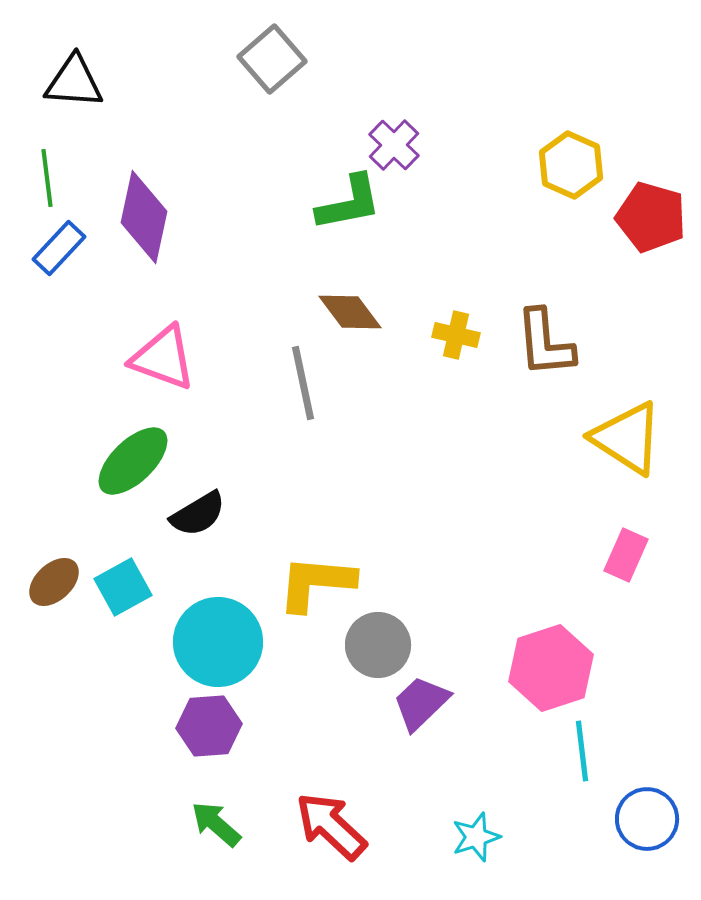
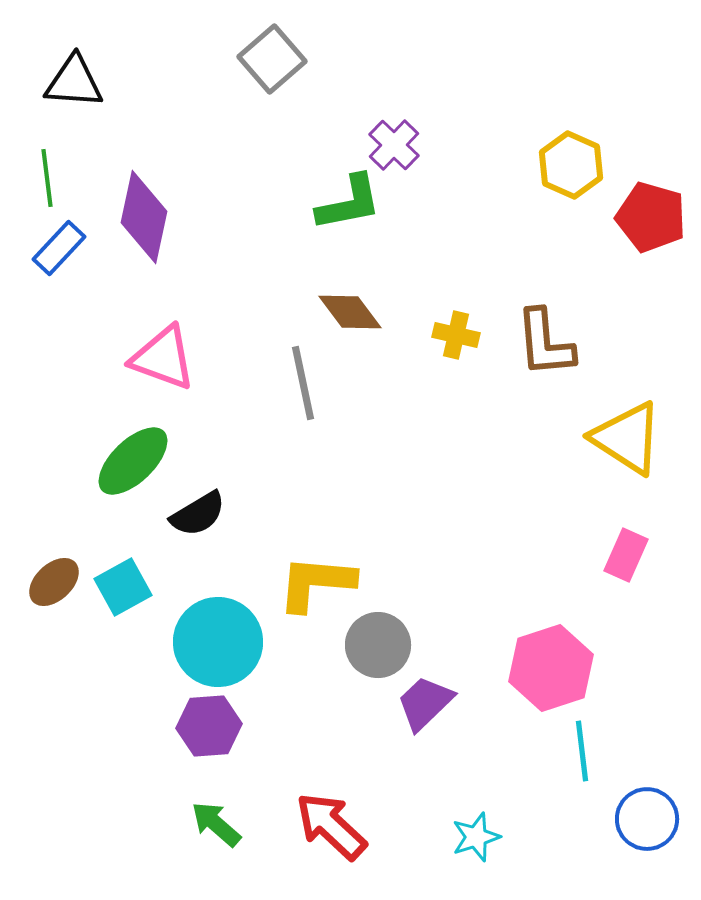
purple trapezoid: moved 4 px right
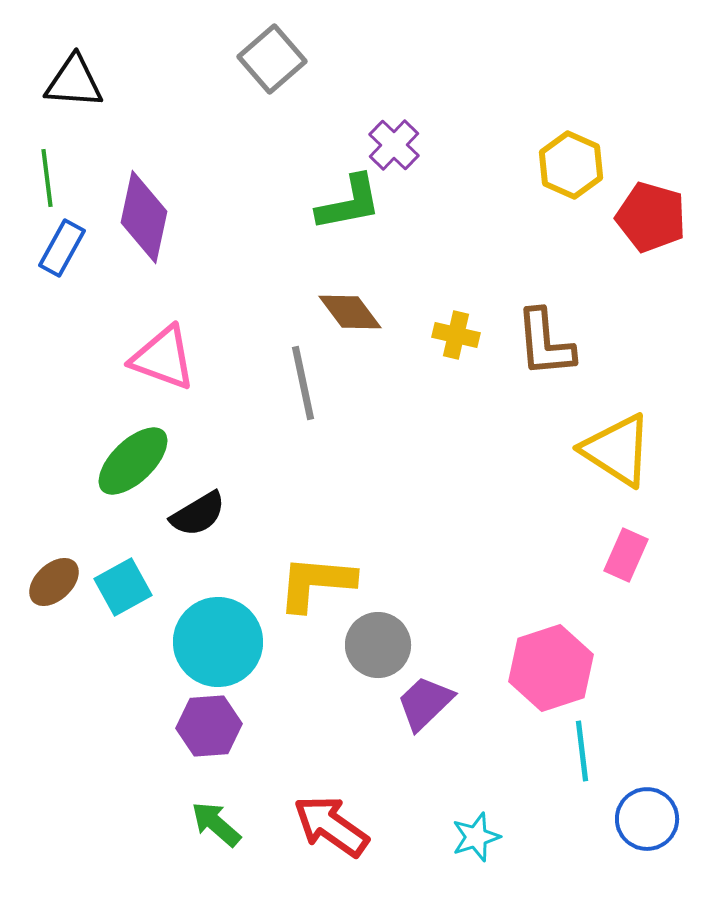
blue rectangle: moved 3 px right; rotated 14 degrees counterclockwise
yellow triangle: moved 10 px left, 12 px down
red arrow: rotated 8 degrees counterclockwise
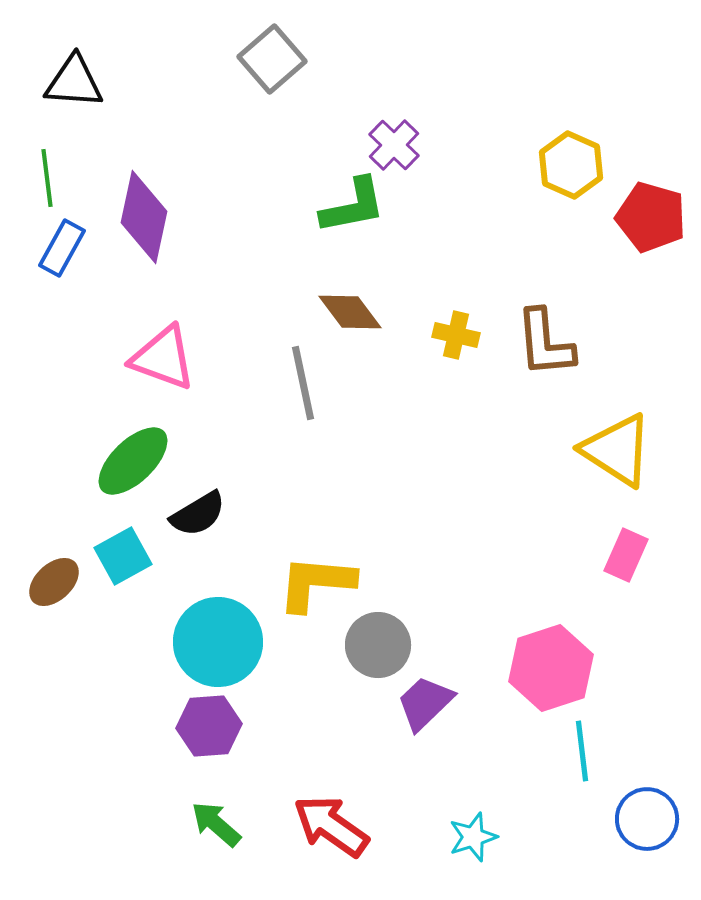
green L-shape: moved 4 px right, 3 px down
cyan square: moved 31 px up
cyan star: moved 3 px left
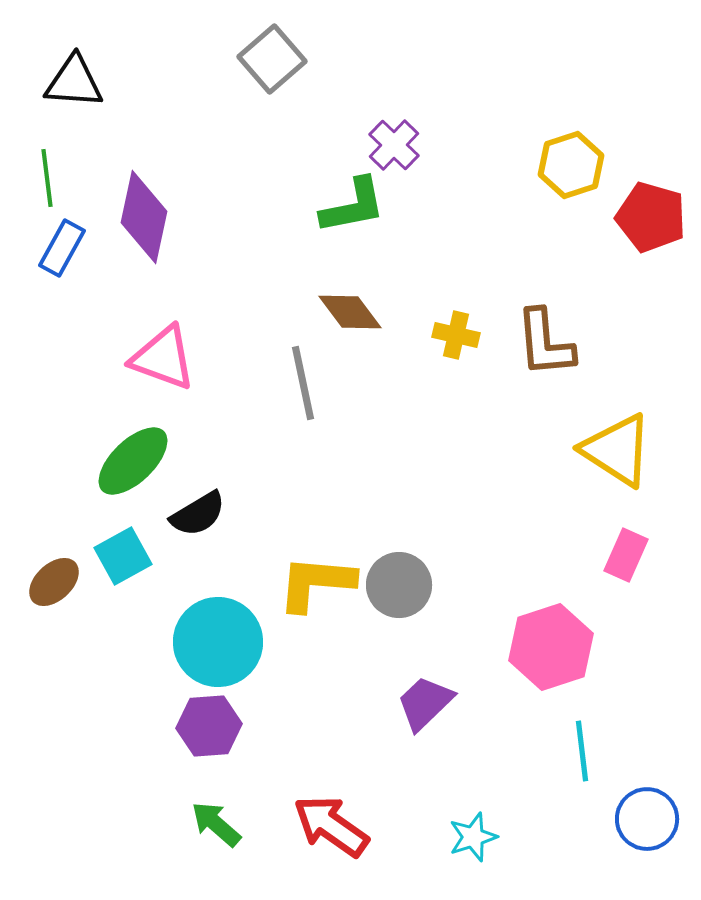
yellow hexagon: rotated 18 degrees clockwise
gray circle: moved 21 px right, 60 px up
pink hexagon: moved 21 px up
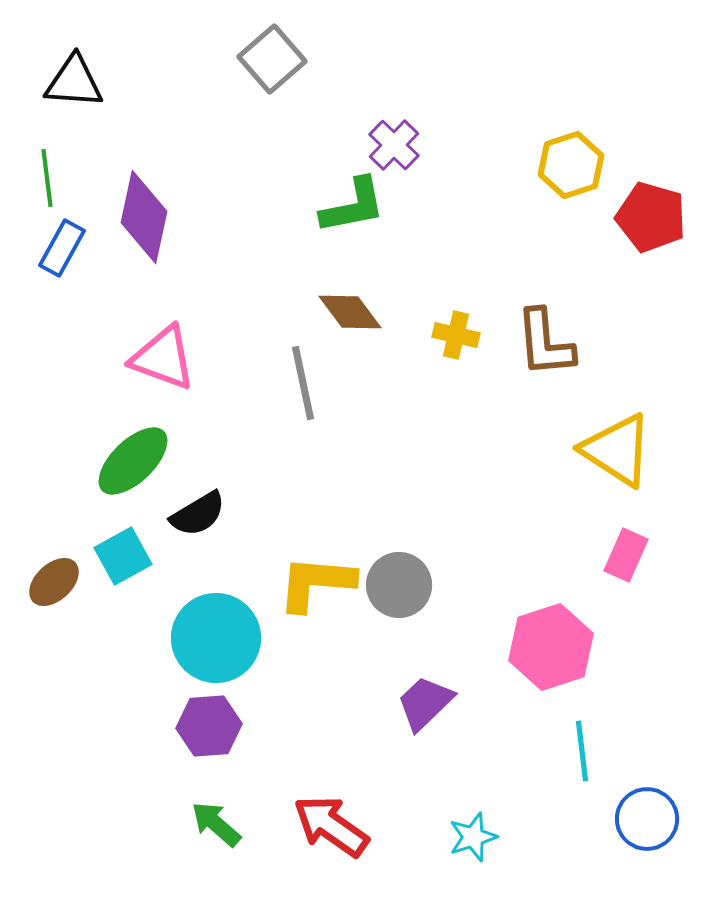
cyan circle: moved 2 px left, 4 px up
